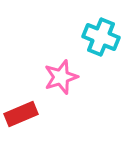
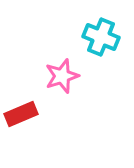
pink star: moved 1 px right, 1 px up
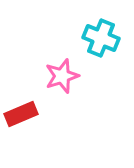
cyan cross: moved 1 px down
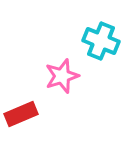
cyan cross: moved 3 px down
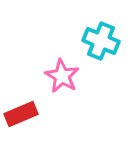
pink star: rotated 24 degrees counterclockwise
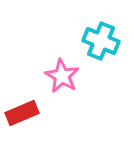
red rectangle: moved 1 px right, 1 px up
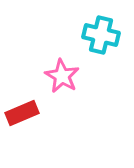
cyan cross: moved 6 px up; rotated 9 degrees counterclockwise
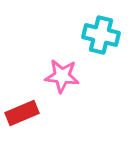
pink star: rotated 24 degrees counterclockwise
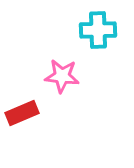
cyan cross: moved 3 px left, 5 px up; rotated 15 degrees counterclockwise
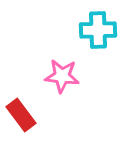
red rectangle: moved 1 px left, 2 px down; rotated 76 degrees clockwise
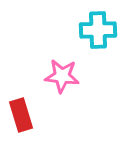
red rectangle: rotated 20 degrees clockwise
